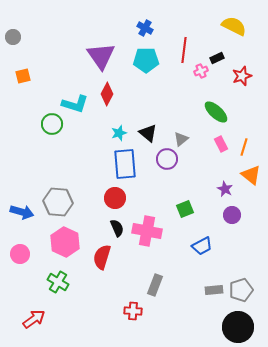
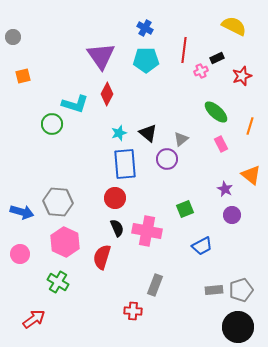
orange line at (244, 147): moved 6 px right, 21 px up
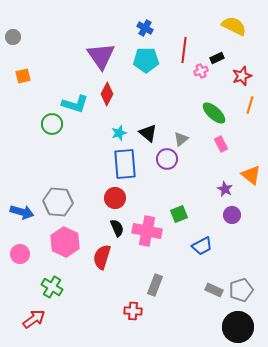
green ellipse at (216, 112): moved 2 px left, 1 px down
orange line at (250, 126): moved 21 px up
green square at (185, 209): moved 6 px left, 5 px down
green cross at (58, 282): moved 6 px left, 5 px down
gray rectangle at (214, 290): rotated 30 degrees clockwise
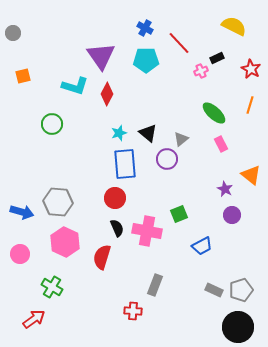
gray circle at (13, 37): moved 4 px up
red line at (184, 50): moved 5 px left, 7 px up; rotated 50 degrees counterclockwise
red star at (242, 76): moved 9 px right, 7 px up; rotated 24 degrees counterclockwise
cyan L-shape at (75, 104): moved 18 px up
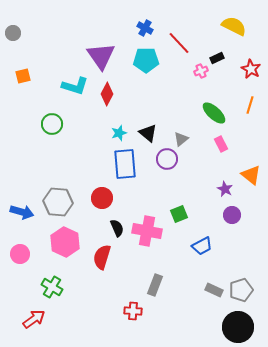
red circle at (115, 198): moved 13 px left
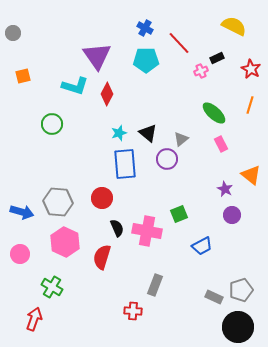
purple triangle at (101, 56): moved 4 px left
gray rectangle at (214, 290): moved 7 px down
red arrow at (34, 319): rotated 35 degrees counterclockwise
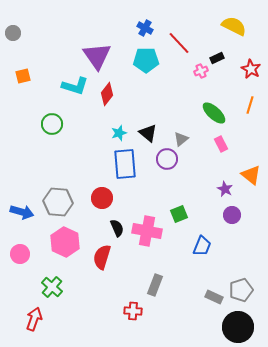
red diamond at (107, 94): rotated 10 degrees clockwise
blue trapezoid at (202, 246): rotated 40 degrees counterclockwise
green cross at (52, 287): rotated 10 degrees clockwise
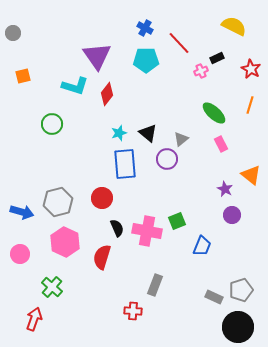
gray hexagon at (58, 202): rotated 20 degrees counterclockwise
green square at (179, 214): moved 2 px left, 7 px down
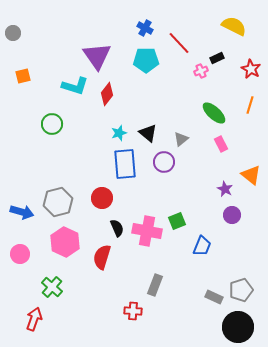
purple circle at (167, 159): moved 3 px left, 3 px down
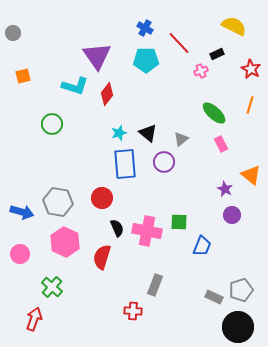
black rectangle at (217, 58): moved 4 px up
gray hexagon at (58, 202): rotated 24 degrees clockwise
green square at (177, 221): moved 2 px right, 1 px down; rotated 24 degrees clockwise
